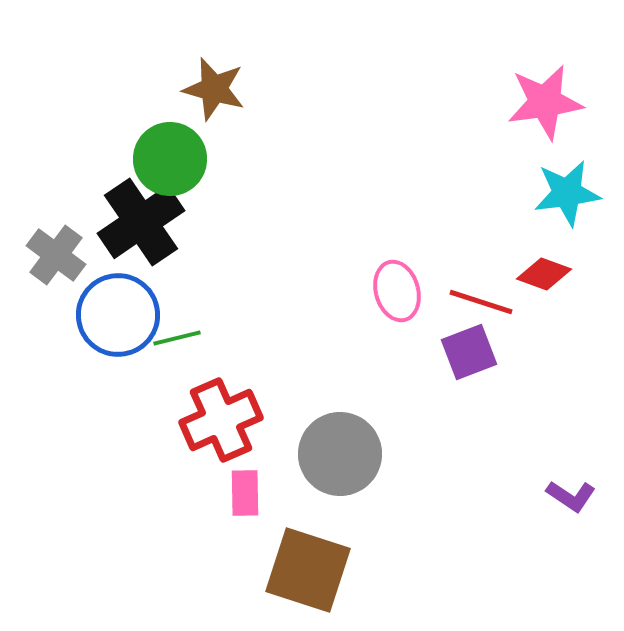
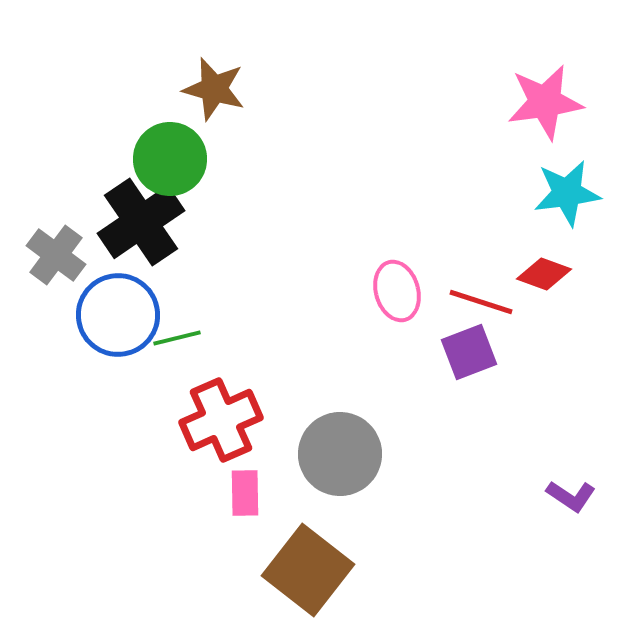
brown square: rotated 20 degrees clockwise
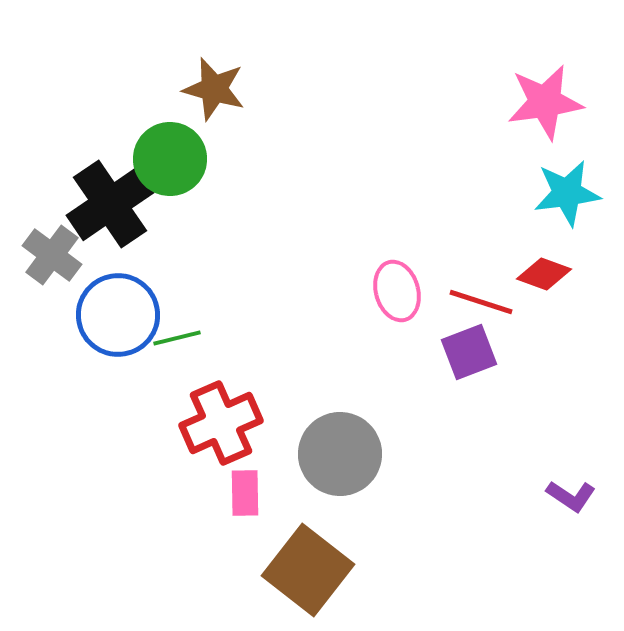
black cross: moved 31 px left, 18 px up
gray cross: moved 4 px left
red cross: moved 3 px down
